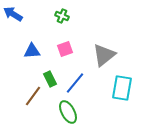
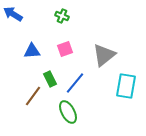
cyan rectangle: moved 4 px right, 2 px up
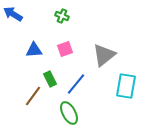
blue triangle: moved 2 px right, 1 px up
blue line: moved 1 px right, 1 px down
green ellipse: moved 1 px right, 1 px down
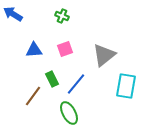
green rectangle: moved 2 px right
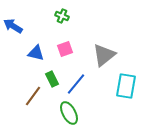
blue arrow: moved 12 px down
blue triangle: moved 2 px right, 3 px down; rotated 18 degrees clockwise
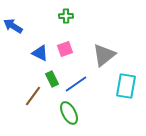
green cross: moved 4 px right; rotated 24 degrees counterclockwise
blue triangle: moved 4 px right; rotated 12 degrees clockwise
blue line: rotated 15 degrees clockwise
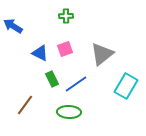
gray triangle: moved 2 px left, 1 px up
cyan rectangle: rotated 20 degrees clockwise
brown line: moved 8 px left, 9 px down
green ellipse: moved 1 px up; rotated 60 degrees counterclockwise
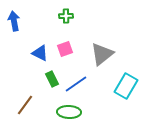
blue arrow: moved 1 px right, 5 px up; rotated 48 degrees clockwise
